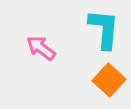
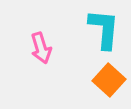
pink arrow: rotated 144 degrees counterclockwise
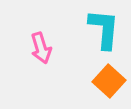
orange square: moved 1 px down
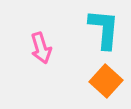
orange square: moved 3 px left
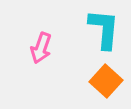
pink arrow: rotated 36 degrees clockwise
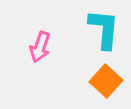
pink arrow: moved 1 px left, 1 px up
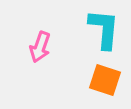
orange square: moved 1 px left, 1 px up; rotated 24 degrees counterclockwise
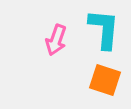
pink arrow: moved 16 px right, 7 px up
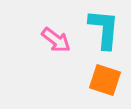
pink arrow: rotated 72 degrees counterclockwise
